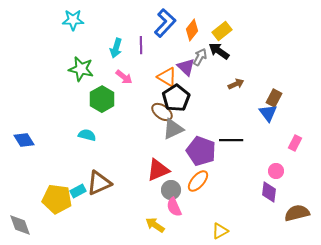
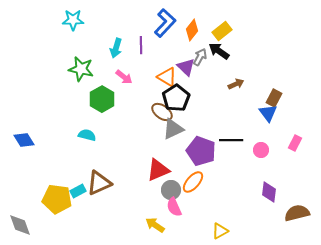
pink circle: moved 15 px left, 21 px up
orange ellipse: moved 5 px left, 1 px down
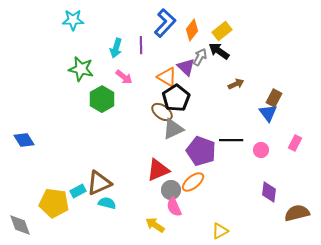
cyan semicircle: moved 20 px right, 68 px down
orange ellipse: rotated 10 degrees clockwise
yellow pentagon: moved 3 px left, 4 px down
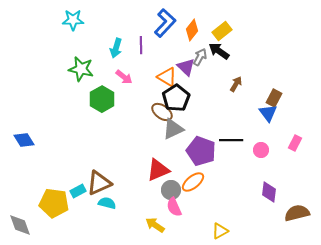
brown arrow: rotated 35 degrees counterclockwise
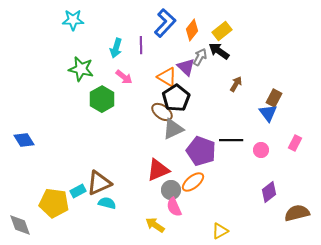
purple diamond: rotated 45 degrees clockwise
